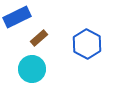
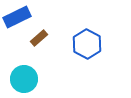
cyan circle: moved 8 px left, 10 px down
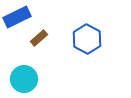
blue hexagon: moved 5 px up
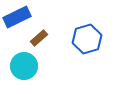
blue hexagon: rotated 16 degrees clockwise
cyan circle: moved 13 px up
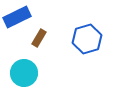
brown rectangle: rotated 18 degrees counterclockwise
cyan circle: moved 7 px down
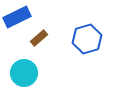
brown rectangle: rotated 18 degrees clockwise
